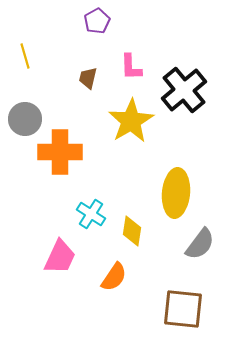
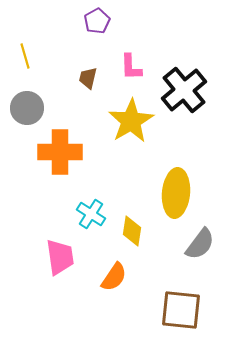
gray circle: moved 2 px right, 11 px up
pink trapezoid: rotated 33 degrees counterclockwise
brown square: moved 2 px left, 1 px down
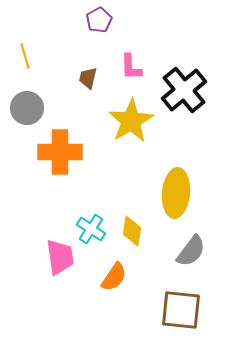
purple pentagon: moved 2 px right, 1 px up
cyan cross: moved 15 px down
gray semicircle: moved 9 px left, 7 px down
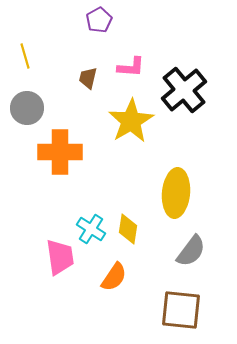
pink L-shape: rotated 84 degrees counterclockwise
yellow diamond: moved 4 px left, 2 px up
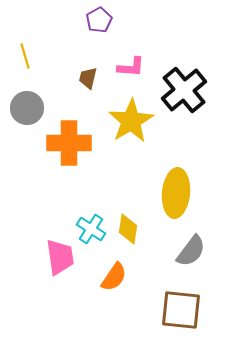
orange cross: moved 9 px right, 9 px up
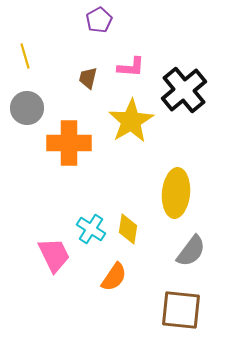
pink trapezoid: moved 6 px left, 2 px up; rotated 18 degrees counterclockwise
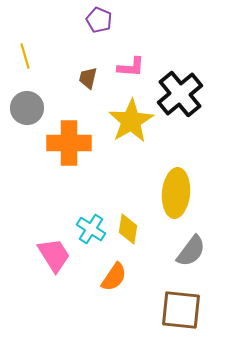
purple pentagon: rotated 20 degrees counterclockwise
black cross: moved 4 px left, 4 px down
pink trapezoid: rotated 6 degrees counterclockwise
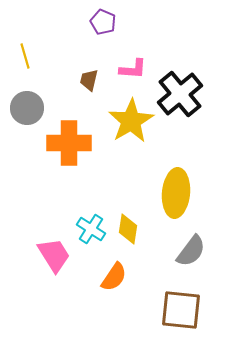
purple pentagon: moved 4 px right, 2 px down
pink L-shape: moved 2 px right, 2 px down
brown trapezoid: moved 1 px right, 2 px down
